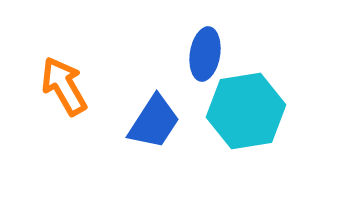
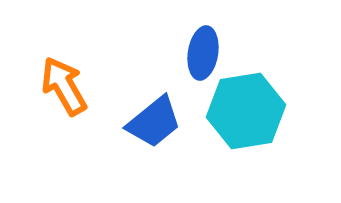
blue ellipse: moved 2 px left, 1 px up
blue trapezoid: rotated 18 degrees clockwise
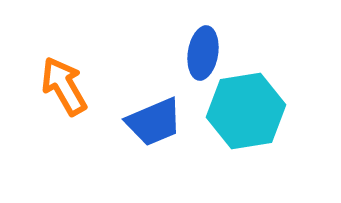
blue trapezoid: rotated 16 degrees clockwise
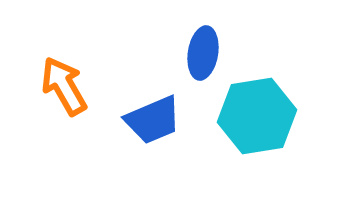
cyan hexagon: moved 11 px right, 5 px down
blue trapezoid: moved 1 px left, 2 px up
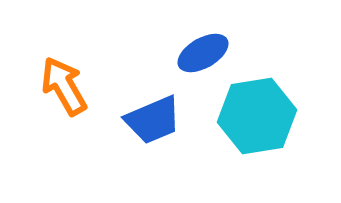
blue ellipse: rotated 51 degrees clockwise
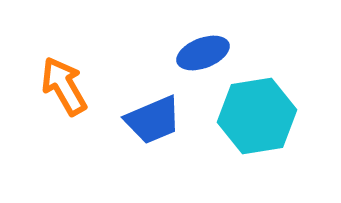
blue ellipse: rotated 9 degrees clockwise
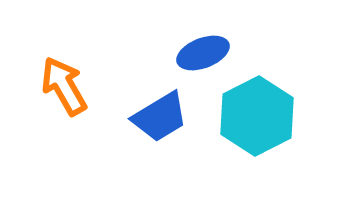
cyan hexagon: rotated 18 degrees counterclockwise
blue trapezoid: moved 7 px right, 3 px up; rotated 8 degrees counterclockwise
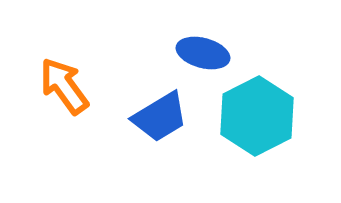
blue ellipse: rotated 36 degrees clockwise
orange arrow: rotated 6 degrees counterclockwise
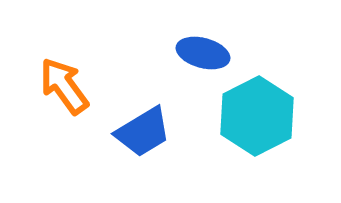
blue trapezoid: moved 17 px left, 15 px down
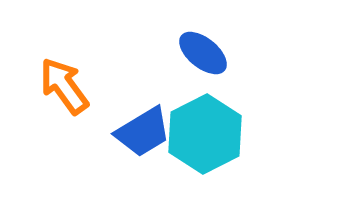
blue ellipse: rotated 24 degrees clockwise
cyan hexagon: moved 52 px left, 18 px down
